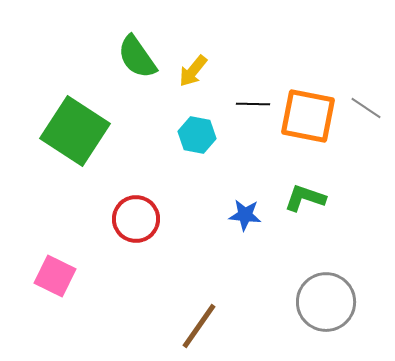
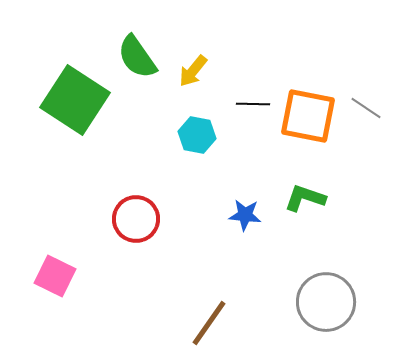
green square: moved 31 px up
brown line: moved 10 px right, 3 px up
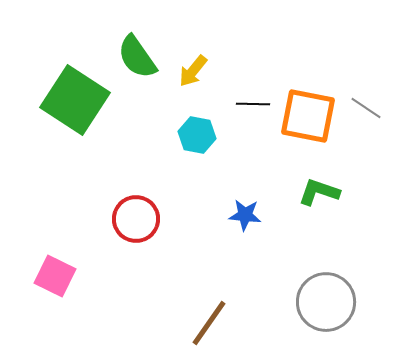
green L-shape: moved 14 px right, 6 px up
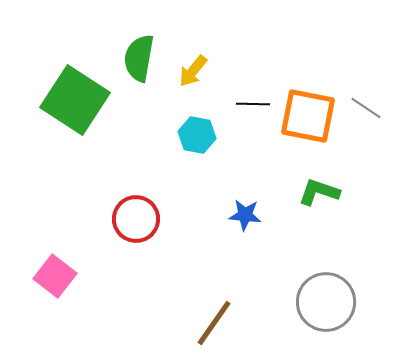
green semicircle: moved 2 px right, 1 px down; rotated 45 degrees clockwise
pink square: rotated 12 degrees clockwise
brown line: moved 5 px right
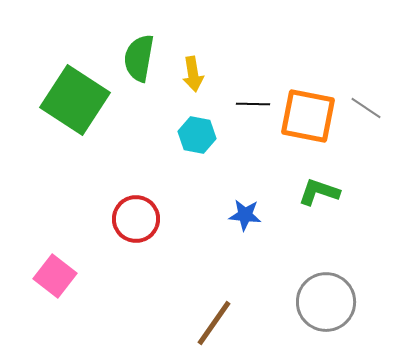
yellow arrow: moved 3 px down; rotated 48 degrees counterclockwise
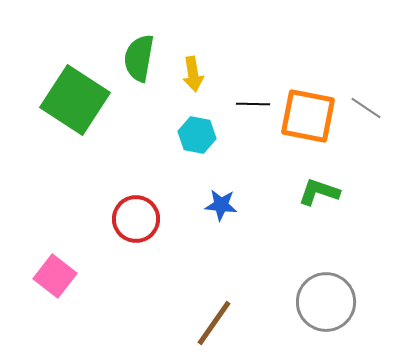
blue star: moved 24 px left, 10 px up
